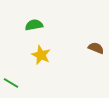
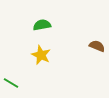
green semicircle: moved 8 px right
brown semicircle: moved 1 px right, 2 px up
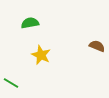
green semicircle: moved 12 px left, 2 px up
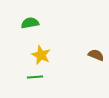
brown semicircle: moved 1 px left, 9 px down
green line: moved 24 px right, 6 px up; rotated 35 degrees counterclockwise
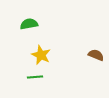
green semicircle: moved 1 px left, 1 px down
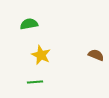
green line: moved 5 px down
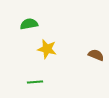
yellow star: moved 6 px right, 6 px up; rotated 12 degrees counterclockwise
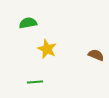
green semicircle: moved 1 px left, 1 px up
yellow star: rotated 12 degrees clockwise
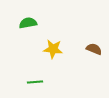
yellow star: moved 6 px right; rotated 18 degrees counterclockwise
brown semicircle: moved 2 px left, 6 px up
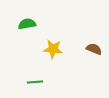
green semicircle: moved 1 px left, 1 px down
